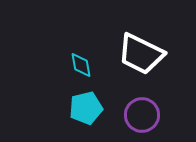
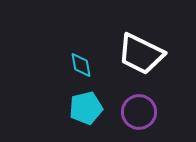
purple circle: moved 3 px left, 3 px up
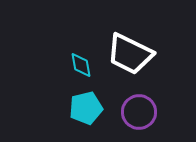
white trapezoid: moved 11 px left
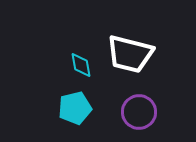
white trapezoid: rotated 12 degrees counterclockwise
cyan pentagon: moved 11 px left
